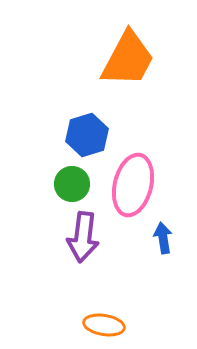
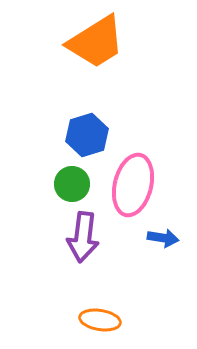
orange trapezoid: moved 32 px left, 17 px up; rotated 30 degrees clockwise
blue arrow: rotated 108 degrees clockwise
orange ellipse: moved 4 px left, 5 px up
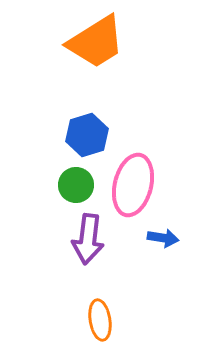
green circle: moved 4 px right, 1 px down
purple arrow: moved 5 px right, 2 px down
orange ellipse: rotated 72 degrees clockwise
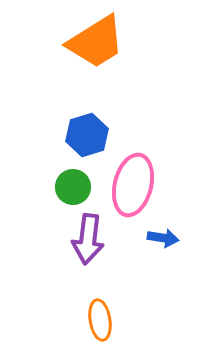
green circle: moved 3 px left, 2 px down
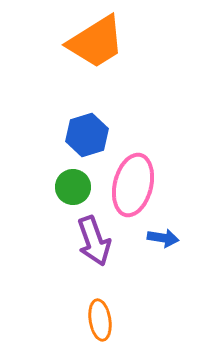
purple arrow: moved 6 px right, 2 px down; rotated 27 degrees counterclockwise
